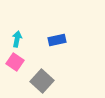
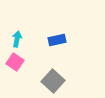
gray square: moved 11 px right
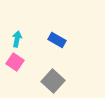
blue rectangle: rotated 42 degrees clockwise
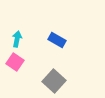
gray square: moved 1 px right
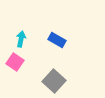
cyan arrow: moved 4 px right
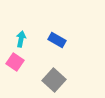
gray square: moved 1 px up
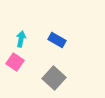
gray square: moved 2 px up
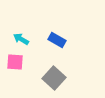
cyan arrow: rotated 70 degrees counterclockwise
pink square: rotated 30 degrees counterclockwise
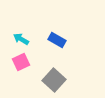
pink square: moved 6 px right; rotated 30 degrees counterclockwise
gray square: moved 2 px down
